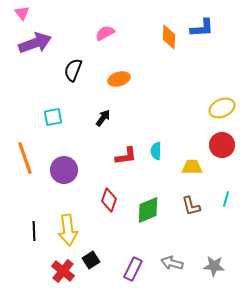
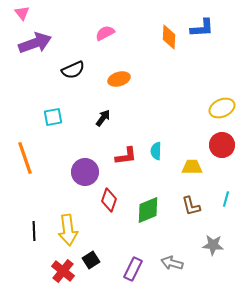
black semicircle: rotated 135 degrees counterclockwise
purple circle: moved 21 px right, 2 px down
gray star: moved 1 px left, 21 px up
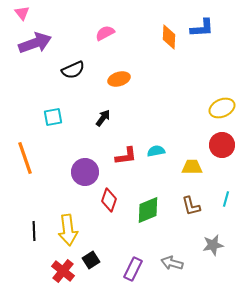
cyan semicircle: rotated 78 degrees clockwise
gray star: rotated 15 degrees counterclockwise
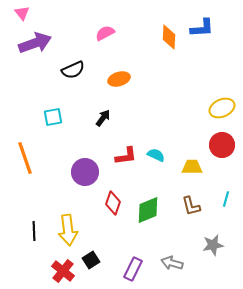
cyan semicircle: moved 4 px down; rotated 36 degrees clockwise
red diamond: moved 4 px right, 3 px down
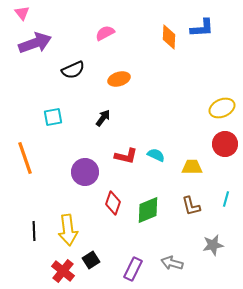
red circle: moved 3 px right, 1 px up
red L-shape: rotated 20 degrees clockwise
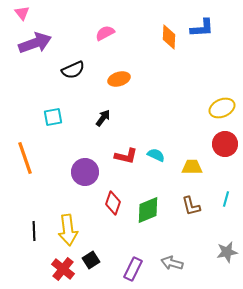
gray star: moved 14 px right, 7 px down
red cross: moved 2 px up
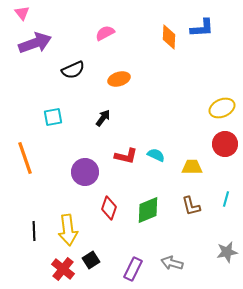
red diamond: moved 4 px left, 5 px down
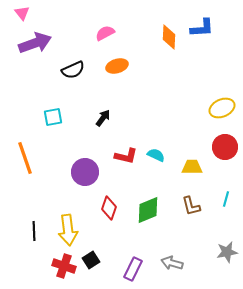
orange ellipse: moved 2 px left, 13 px up
red circle: moved 3 px down
red cross: moved 1 px right, 3 px up; rotated 20 degrees counterclockwise
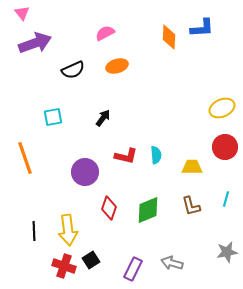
cyan semicircle: rotated 60 degrees clockwise
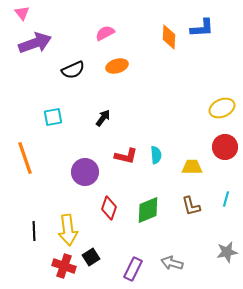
black square: moved 3 px up
